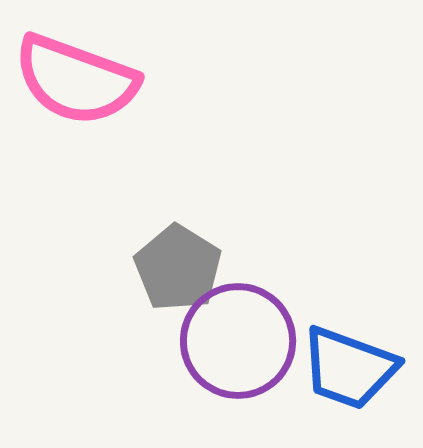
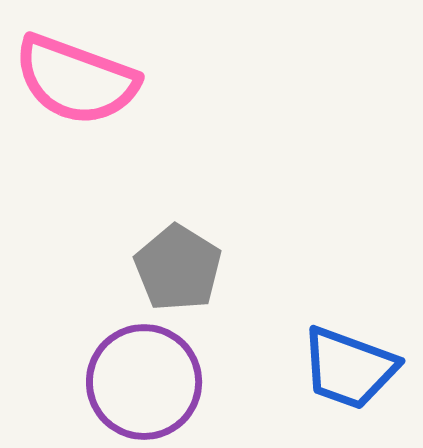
purple circle: moved 94 px left, 41 px down
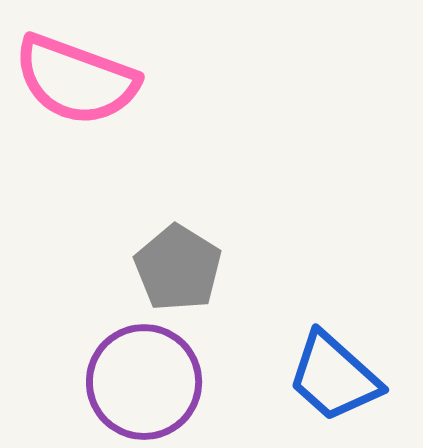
blue trapezoid: moved 15 px left, 9 px down; rotated 22 degrees clockwise
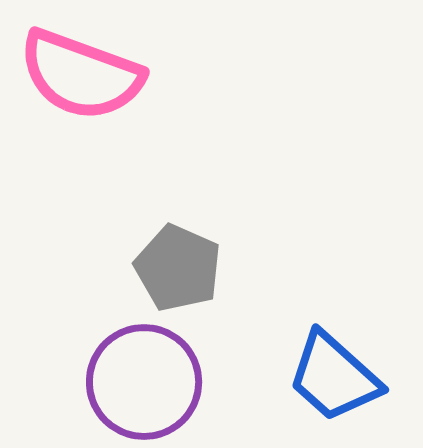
pink semicircle: moved 5 px right, 5 px up
gray pentagon: rotated 8 degrees counterclockwise
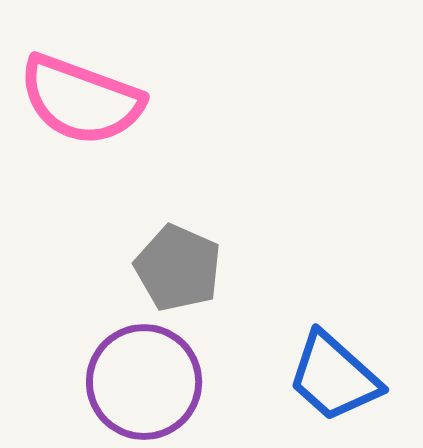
pink semicircle: moved 25 px down
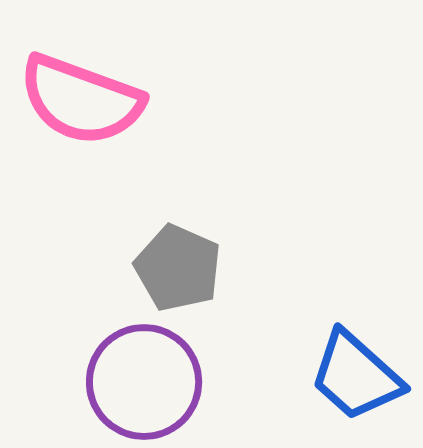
blue trapezoid: moved 22 px right, 1 px up
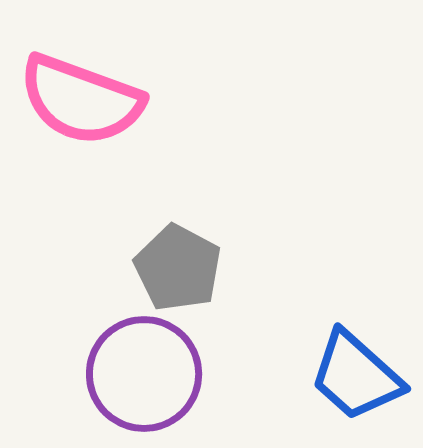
gray pentagon: rotated 4 degrees clockwise
purple circle: moved 8 px up
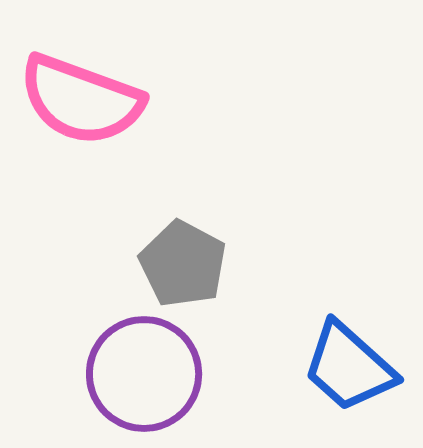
gray pentagon: moved 5 px right, 4 px up
blue trapezoid: moved 7 px left, 9 px up
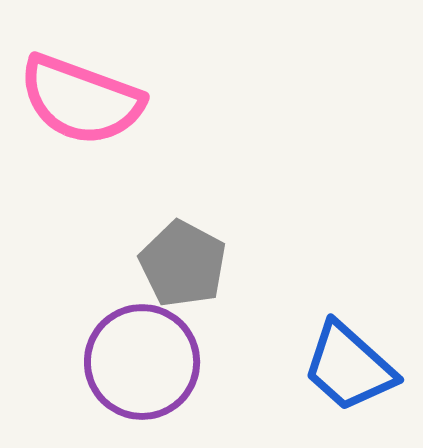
purple circle: moved 2 px left, 12 px up
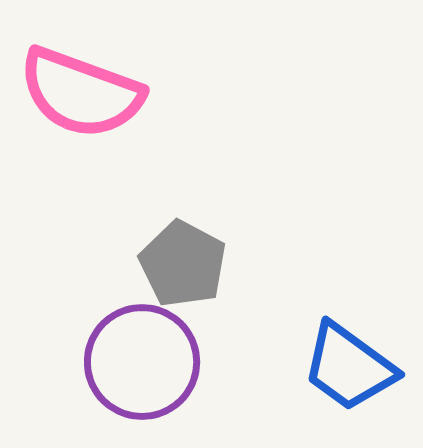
pink semicircle: moved 7 px up
blue trapezoid: rotated 6 degrees counterclockwise
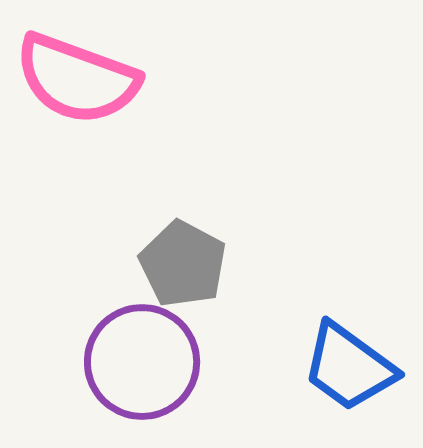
pink semicircle: moved 4 px left, 14 px up
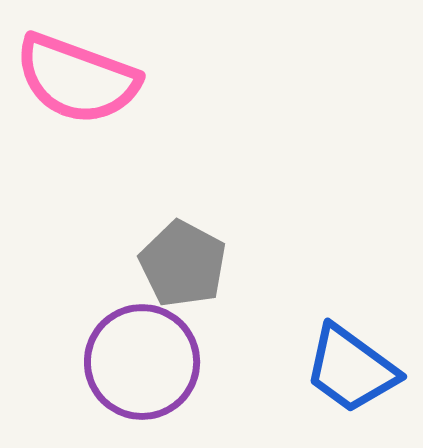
blue trapezoid: moved 2 px right, 2 px down
